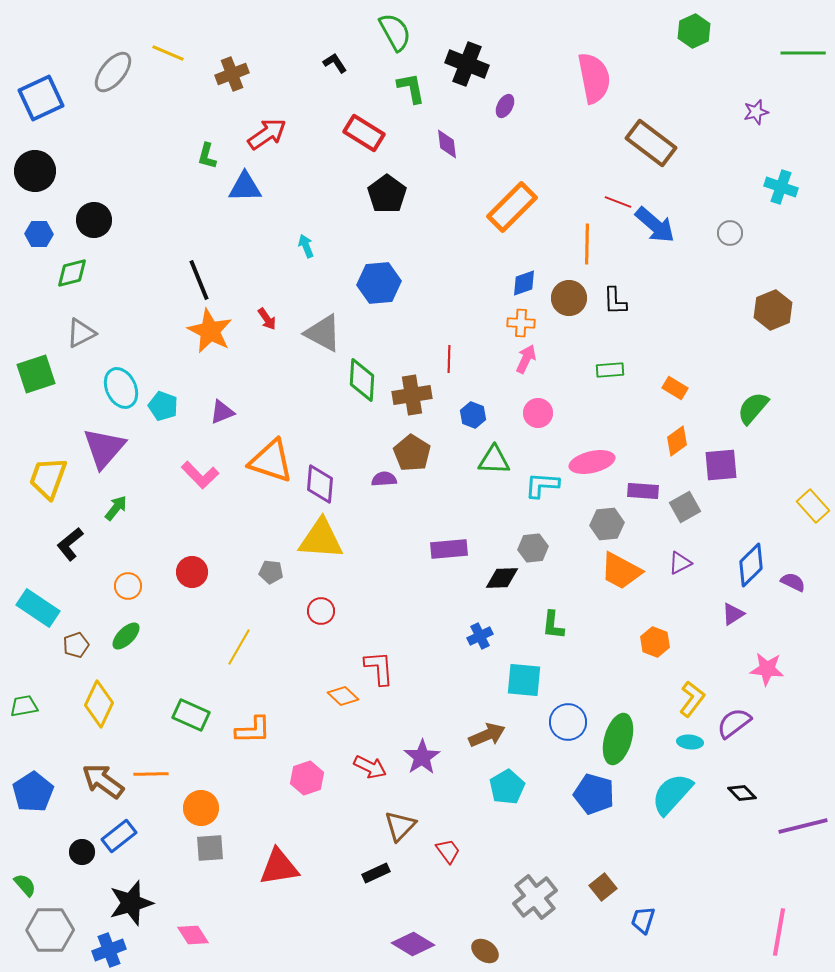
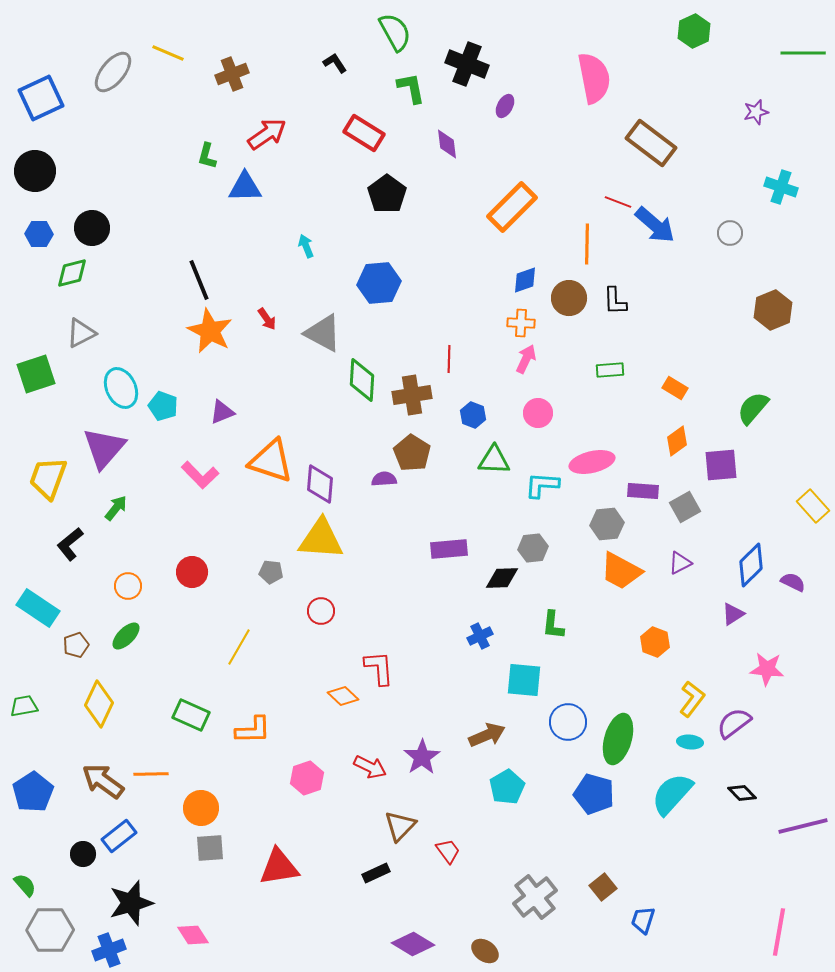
black circle at (94, 220): moved 2 px left, 8 px down
blue diamond at (524, 283): moved 1 px right, 3 px up
black circle at (82, 852): moved 1 px right, 2 px down
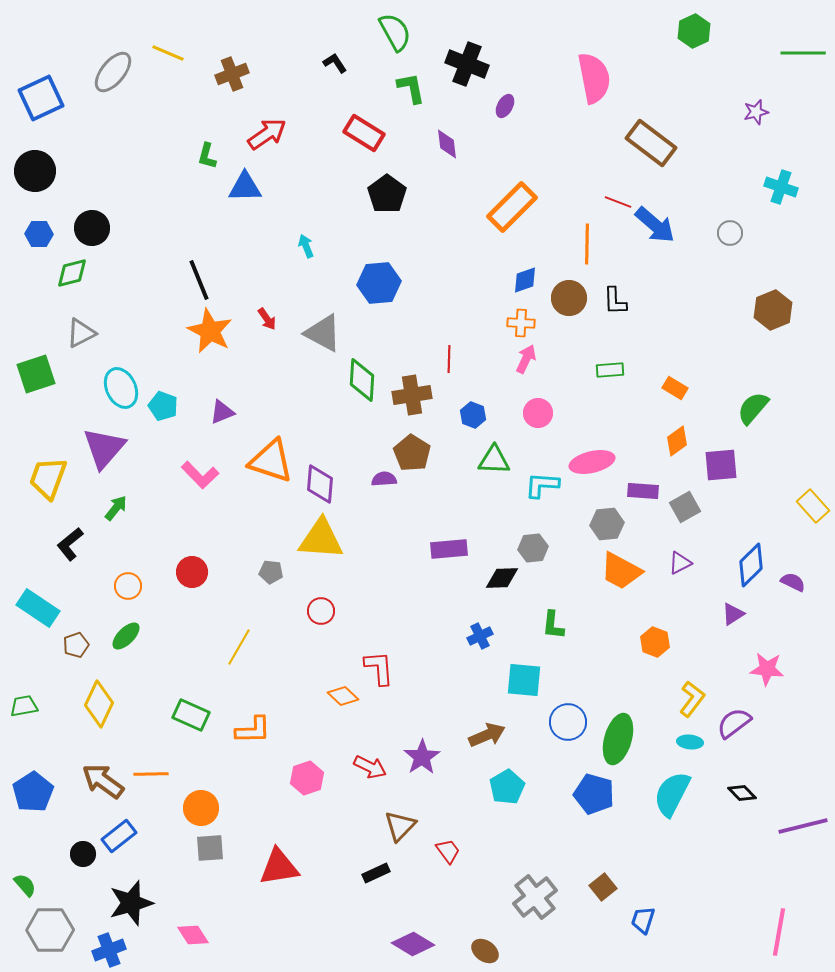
cyan semicircle at (672, 794): rotated 15 degrees counterclockwise
